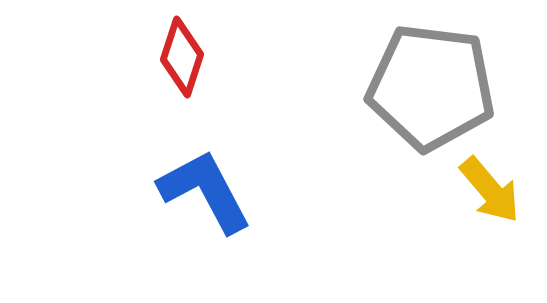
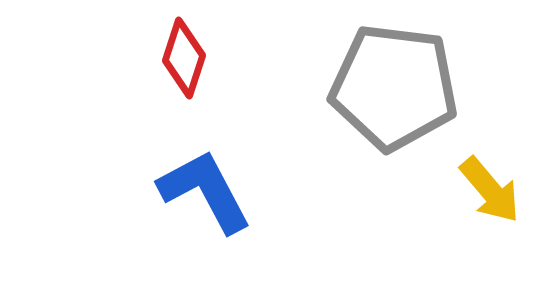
red diamond: moved 2 px right, 1 px down
gray pentagon: moved 37 px left
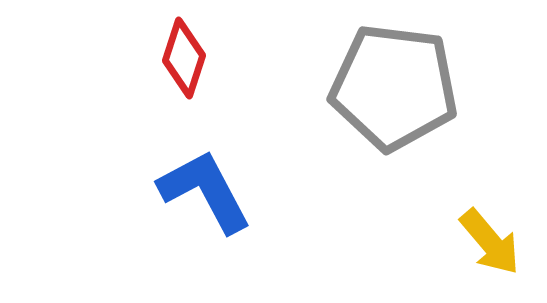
yellow arrow: moved 52 px down
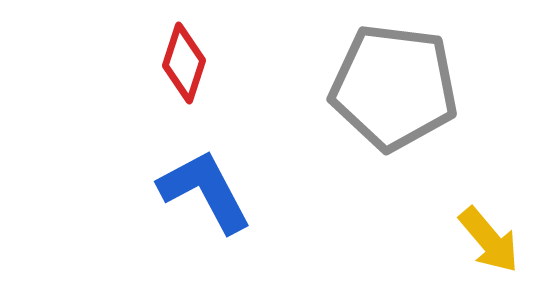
red diamond: moved 5 px down
yellow arrow: moved 1 px left, 2 px up
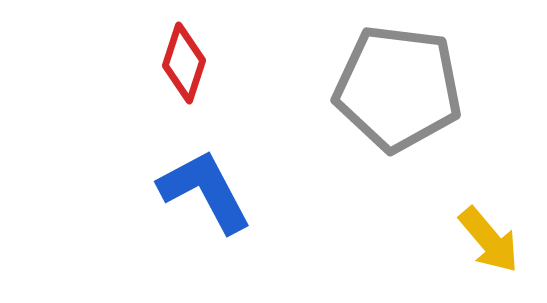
gray pentagon: moved 4 px right, 1 px down
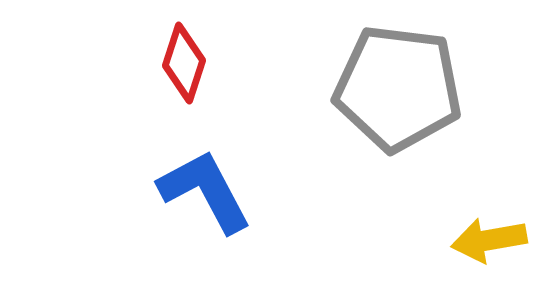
yellow arrow: rotated 120 degrees clockwise
